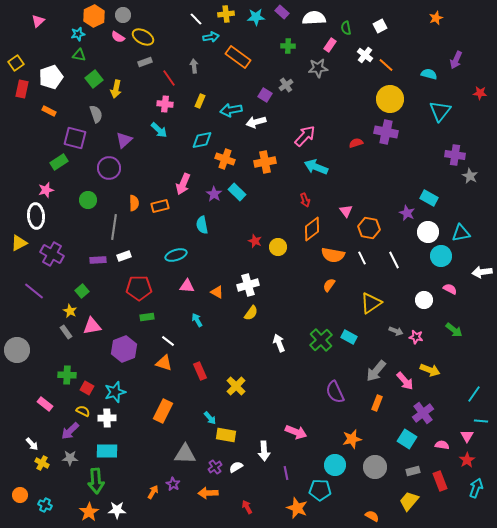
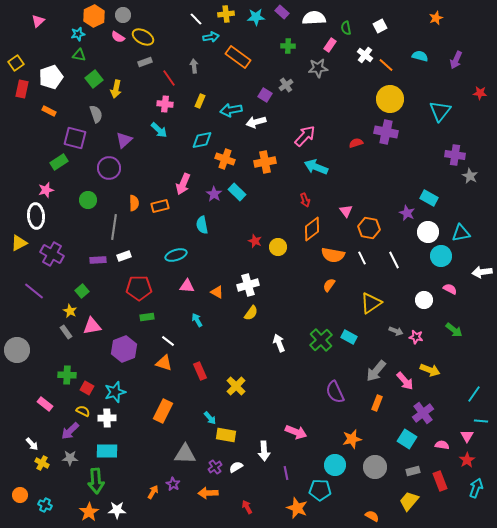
cyan semicircle at (429, 74): moved 9 px left, 18 px up
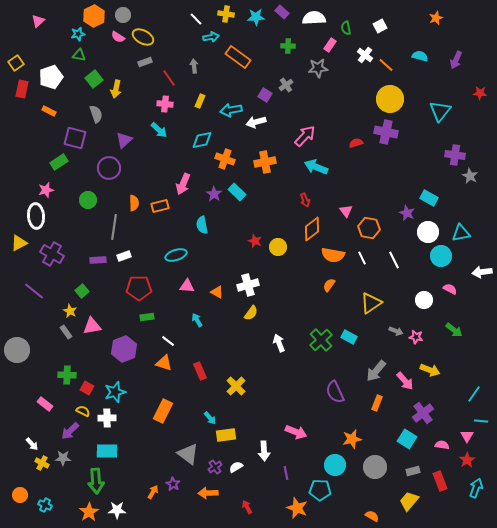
yellow cross at (226, 14): rotated 14 degrees clockwise
yellow rectangle at (226, 435): rotated 18 degrees counterclockwise
gray triangle at (185, 454): moved 3 px right; rotated 35 degrees clockwise
gray star at (70, 458): moved 7 px left
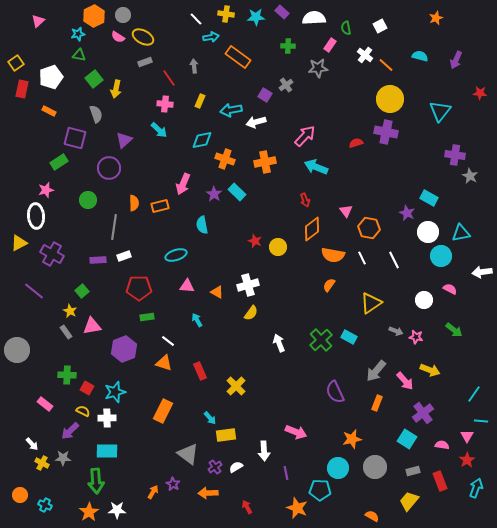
cyan circle at (335, 465): moved 3 px right, 3 px down
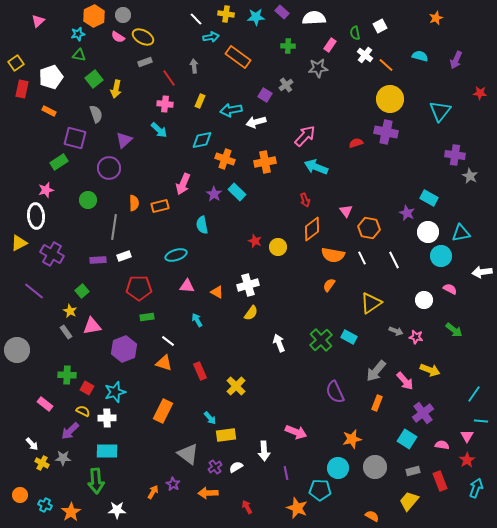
green semicircle at (346, 28): moved 9 px right, 5 px down
orange star at (89, 512): moved 18 px left
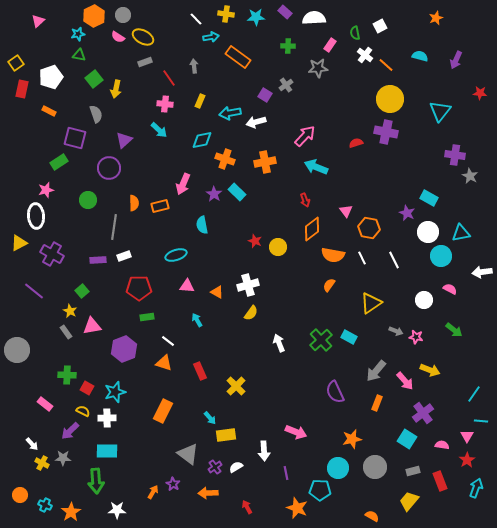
purple rectangle at (282, 12): moved 3 px right
cyan arrow at (231, 110): moved 1 px left, 3 px down
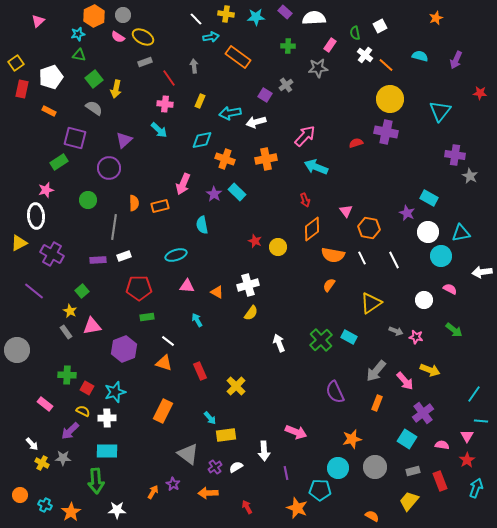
gray semicircle at (96, 114): moved 2 px left, 6 px up; rotated 36 degrees counterclockwise
orange cross at (265, 162): moved 1 px right, 3 px up
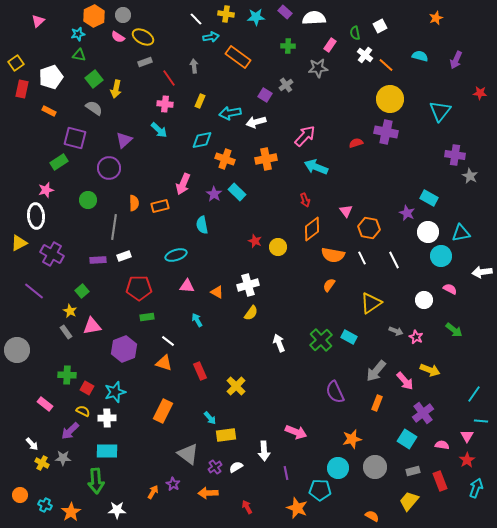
pink star at (416, 337): rotated 16 degrees clockwise
